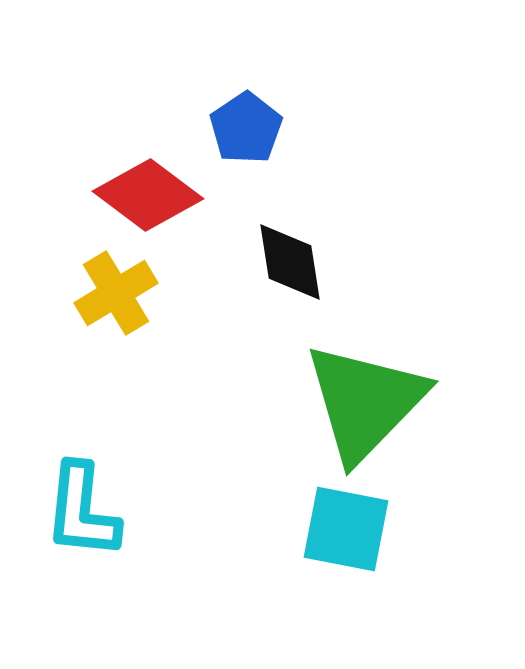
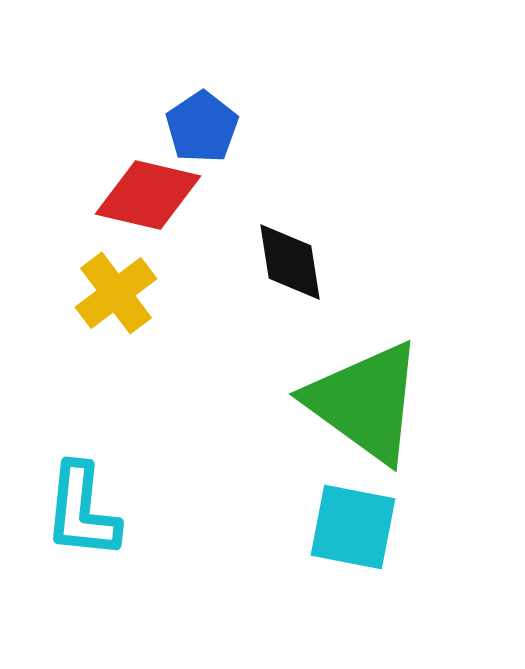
blue pentagon: moved 44 px left, 1 px up
red diamond: rotated 24 degrees counterclockwise
yellow cross: rotated 6 degrees counterclockwise
green triangle: rotated 38 degrees counterclockwise
cyan square: moved 7 px right, 2 px up
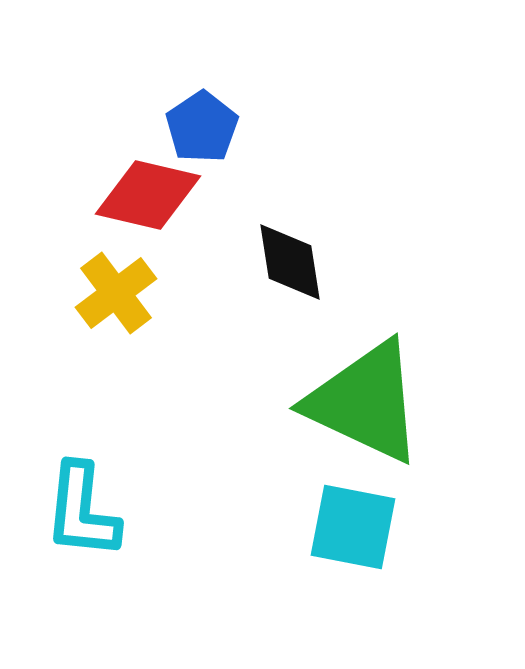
green triangle: rotated 11 degrees counterclockwise
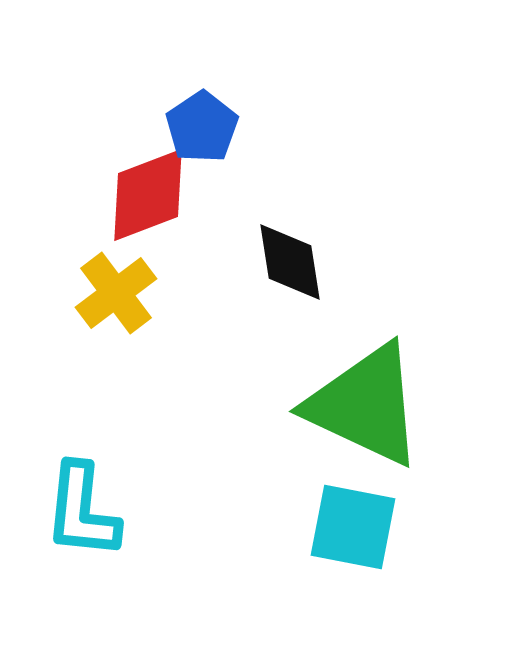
red diamond: rotated 34 degrees counterclockwise
green triangle: moved 3 px down
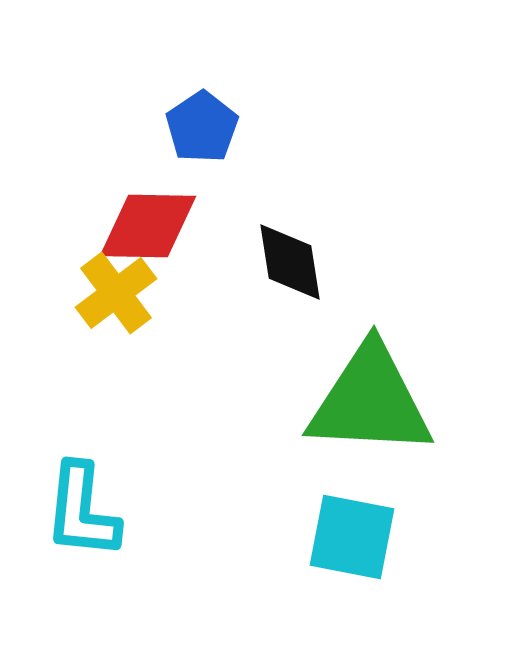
red diamond: moved 31 px down; rotated 22 degrees clockwise
green triangle: moved 5 px right, 4 px up; rotated 22 degrees counterclockwise
cyan square: moved 1 px left, 10 px down
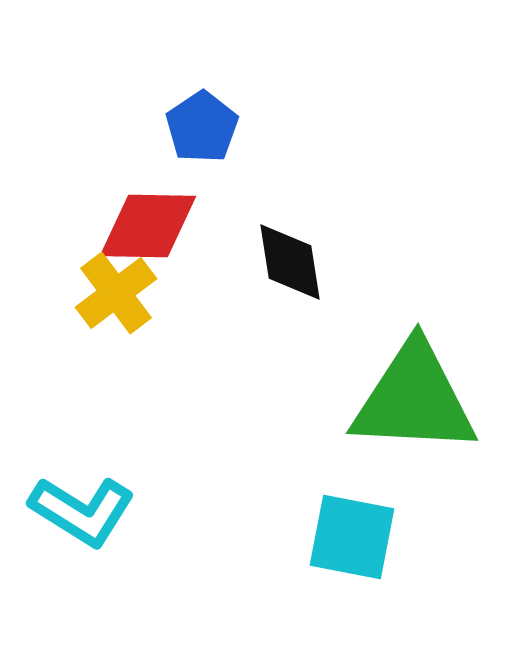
green triangle: moved 44 px right, 2 px up
cyan L-shape: rotated 64 degrees counterclockwise
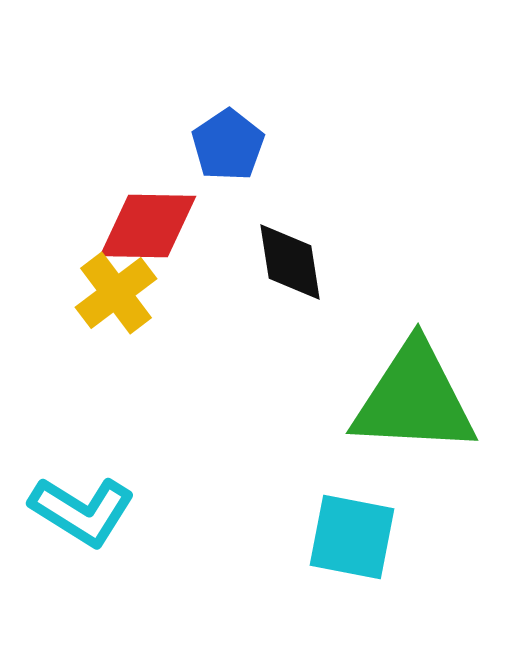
blue pentagon: moved 26 px right, 18 px down
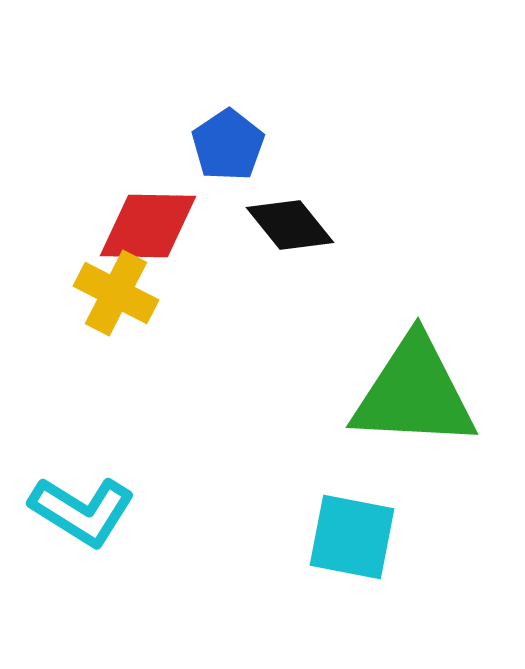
black diamond: moved 37 px up; rotated 30 degrees counterclockwise
yellow cross: rotated 26 degrees counterclockwise
green triangle: moved 6 px up
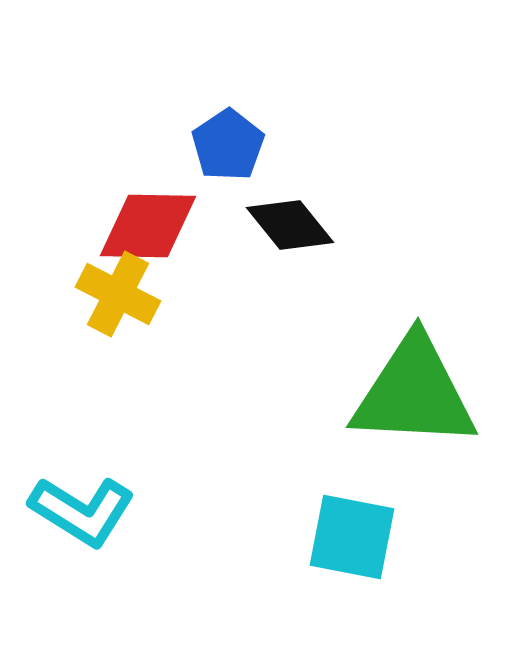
yellow cross: moved 2 px right, 1 px down
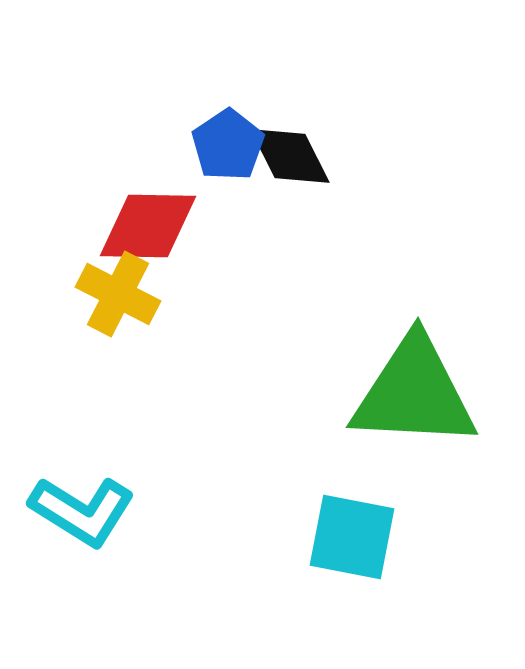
black diamond: moved 69 px up; rotated 12 degrees clockwise
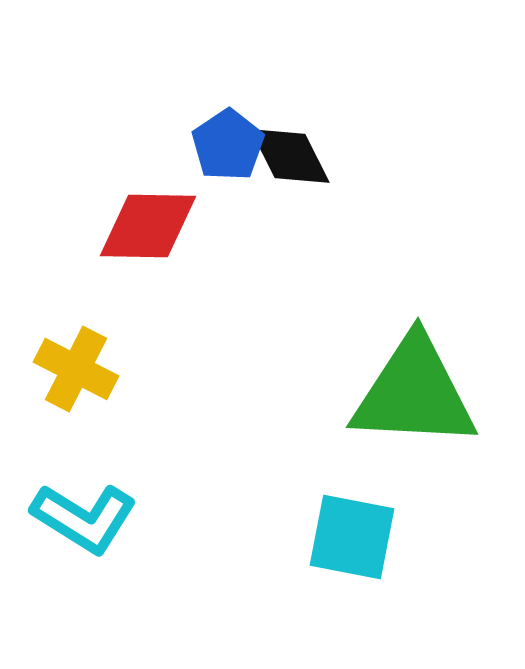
yellow cross: moved 42 px left, 75 px down
cyan L-shape: moved 2 px right, 7 px down
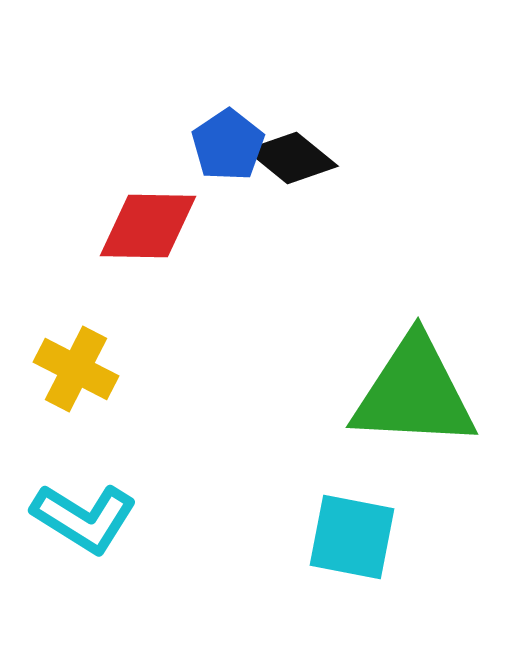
black diamond: moved 2 px right, 2 px down; rotated 24 degrees counterclockwise
